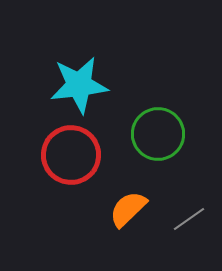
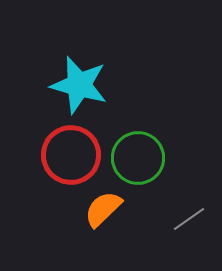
cyan star: rotated 22 degrees clockwise
green circle: moved 20 px left, 24 px down
orange semicircle: moved 25 px left
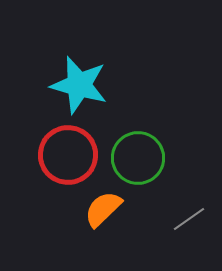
red circle: moved 3 px left
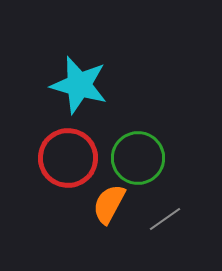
red circle: moved 3 px down
orange semicircle: moved 6 px right, 5 px up; rotated 18 degrees counterclockwise
gray line: moved 24 px left
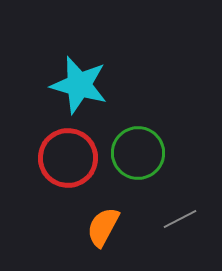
green circle: moved 5 px up
orange semicircle: moved 6 px left, 23 px down
gray line: moved 15 px right; rotated 8 degrees clockwise
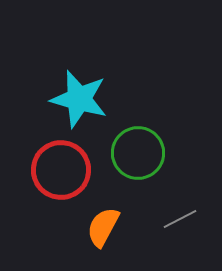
cyan star: moved 14 px down
red circle: moved 7 px left, 12 px down
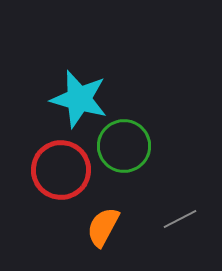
green circle: moved 14 px left, 7 px up
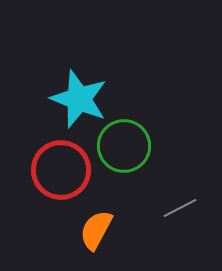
cyan star: rotated 6 degrees clockwise
gray line: moved 11 px up
orange semicircle: moved 7 px left, 3 px down
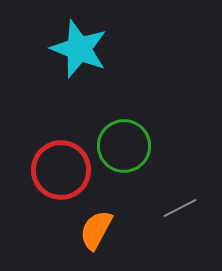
cyan star: moved 50 px up
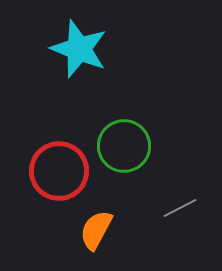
red circle: moved 2 px left, 1 px down
